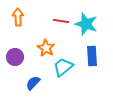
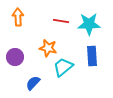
cyan star: moved 3 px right; rotated 20 degrees counterclockwise
orange star: moved 2 px right; rotated 18 degrees counterclockwise
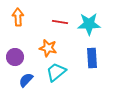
red line: moved 1 px left, 1 px down
blue rectangle: moved 2 px down
cyan trapezoid: moved 7 px left, 5 px down
blue semicircle: moved 7 px left, 3 px up
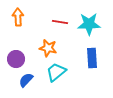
purple circle: moved 1 px right, 2 px down
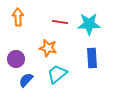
cyan trapezoid: moved 1 px right, 2 px down
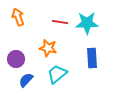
orange arrow: rotated 18 degrees counterclockwise
cyan star: moved 2 px left, 1 px up
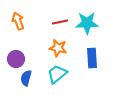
orange arrow: moved 4 px down
red line: rotated 21 degrees counterclockwise
orange star: moved 10 px right
blue semicircle: moved 2 px up; rotated 28 degrees counterclockwise
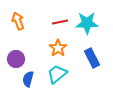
orange star: rotated 24 degrees clockwise
blue rectangle: rotated 24 degrees counterclockwise
blue semicircle: moved 2 px right, 1 px down
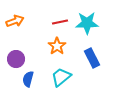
orange arrow: moved 3 px left; rotated 90 degrees clockwise
orange star: moved 1 px left, 2 px up
cyan trapezoid: moved 4 px right, 3 px down
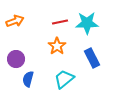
cyan trapezoid: moved 3 px right, 2 px down
